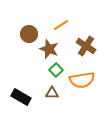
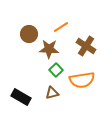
orange line: moved 2 px down
brown star: rotated 18 degrees counterclockwise
brown triangle: rotated 16 degrees counterclockwise
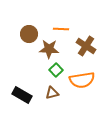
orange line: moved 2 px down; rotated 35 degrees clockwise
black rectangle: moved 1 px right, 2 px up
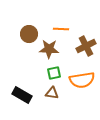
brown cross: rotated 30 degrees clockwise
green square: moved 2 px left, 3 px down; rotated 32 degrees clockwise
brown triangle: rotated 24 degrees clockwise
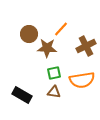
orange line: rotated 49 degrees counterclockwise
brown star: moved 2 px left, 1 px up
brown triangle: moved 2 px right, 1 px up
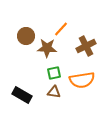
brown circle: moved 3 px left, 2 px down
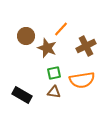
brown star: rotated 18 degrees clockwise
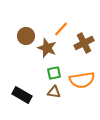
brown cross: moved 2 px left, 3 px up
